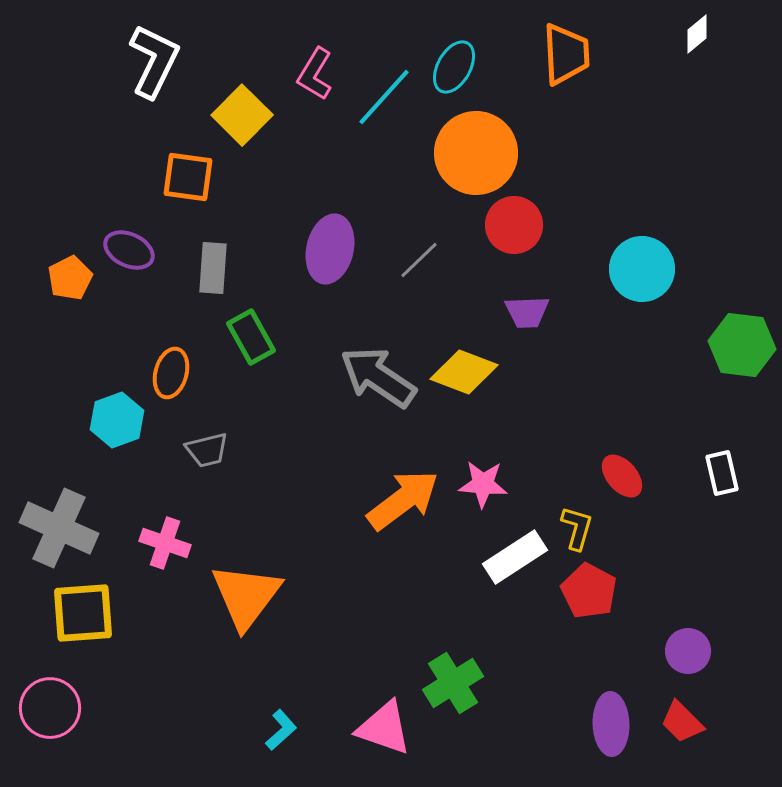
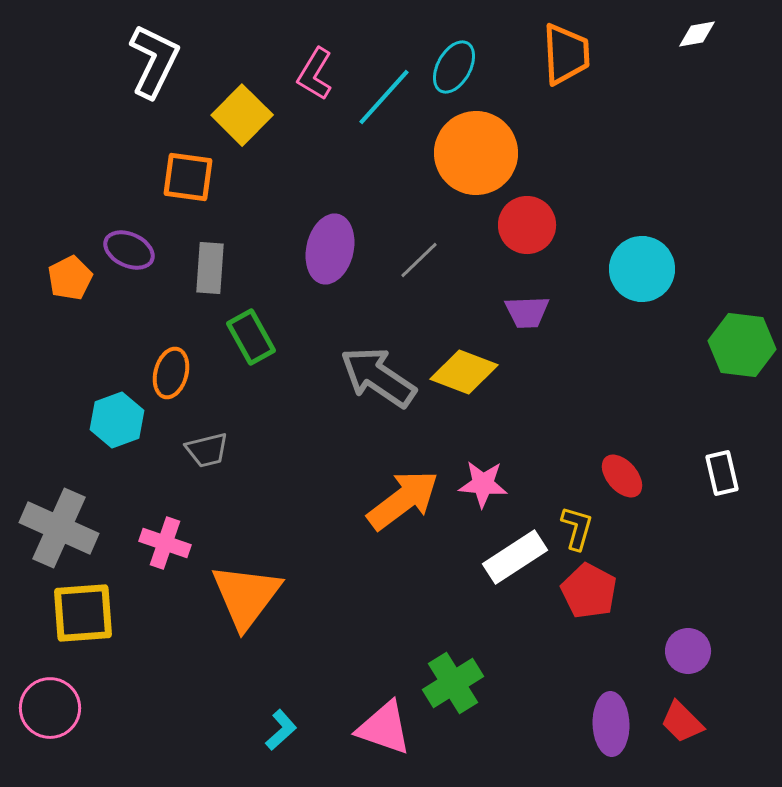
white diamond at (697, 34): rotated 30 degrees clockwise
red circle at (514, 225): moved 13 px right
gray rectangle at (213, 268): moved 3 px left
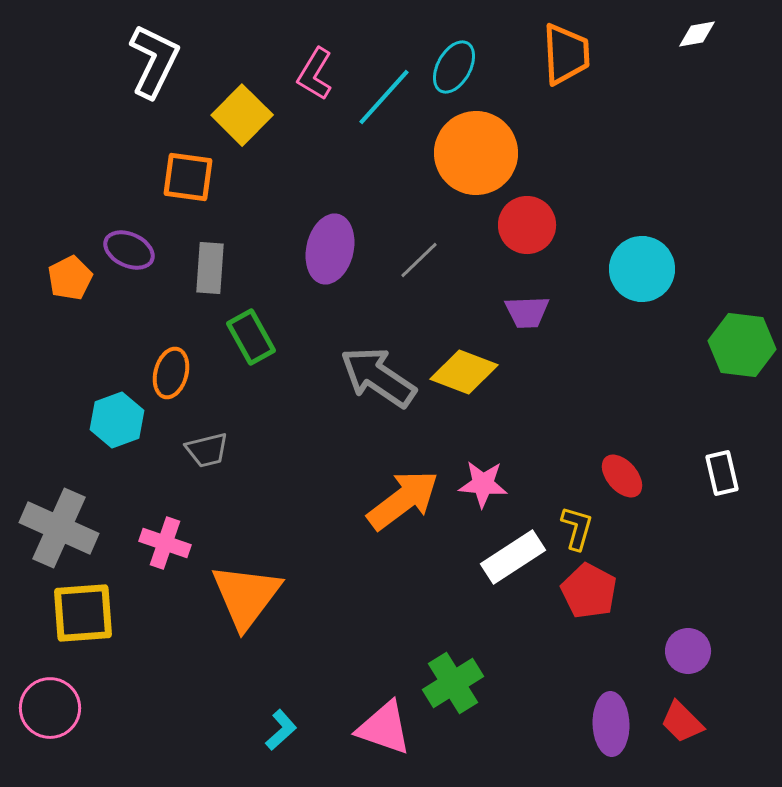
white rectangle at (515, 557): moved 2 px left
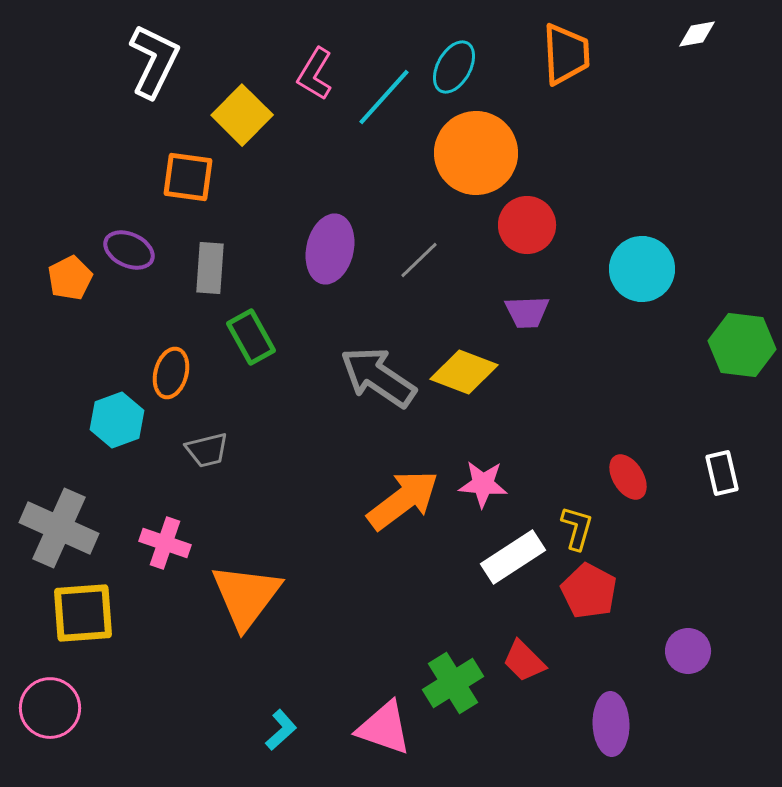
red ellipse at (622, 476): moved 6 px right, 1 px down; rotated 9 degrees clockwise
red trapezoid at (682, 722): moved 158 px left, 61 px up
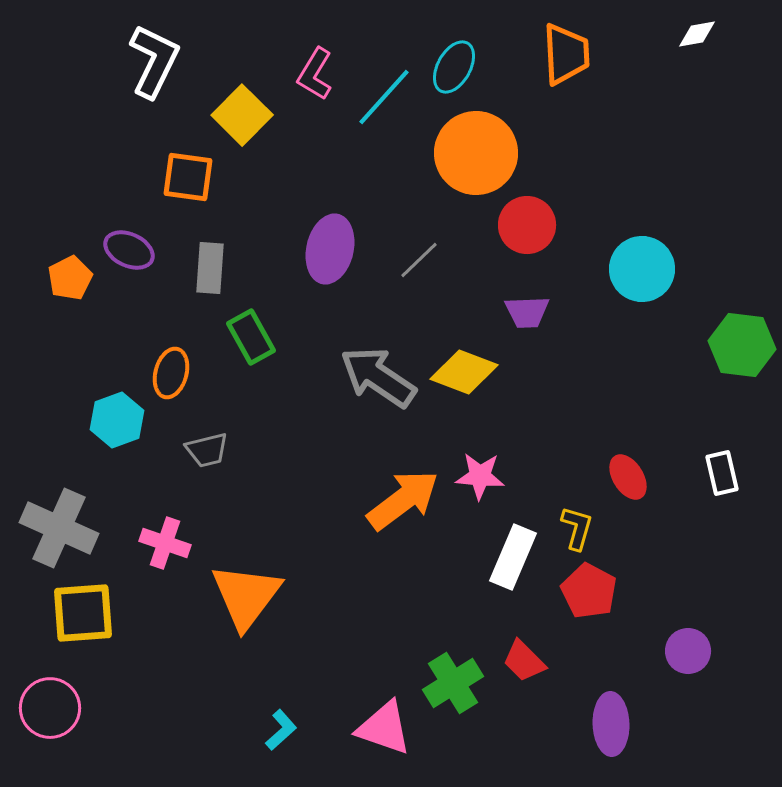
pink star at (483, 484): moved 3 px left, 8 px up
white rectangle at (513, 557): rotated 34 degrees counterclockwise
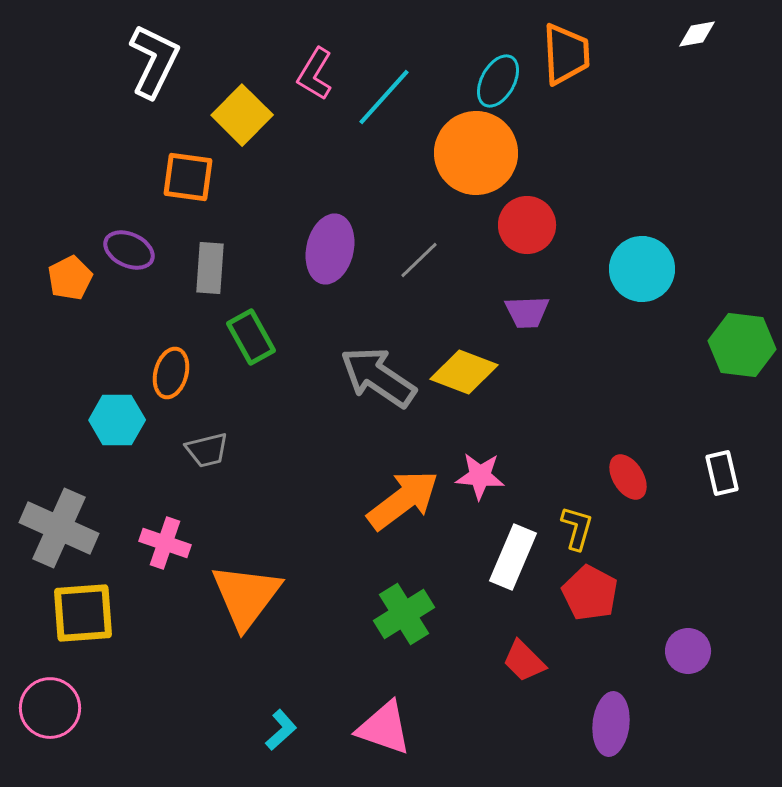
cyan ellipse at (454, 67): moved 44 px right, 14 px down
cyan hexagon at (117, 420): rotated 20 degrees clockwise
red pentagon at (589, 591): moved 1 px right, 2 px down
green cross at (453, 683): moved 49 px left, 69 px up
purple ellipse at (611, 724): rotated 8 degrees clockwise
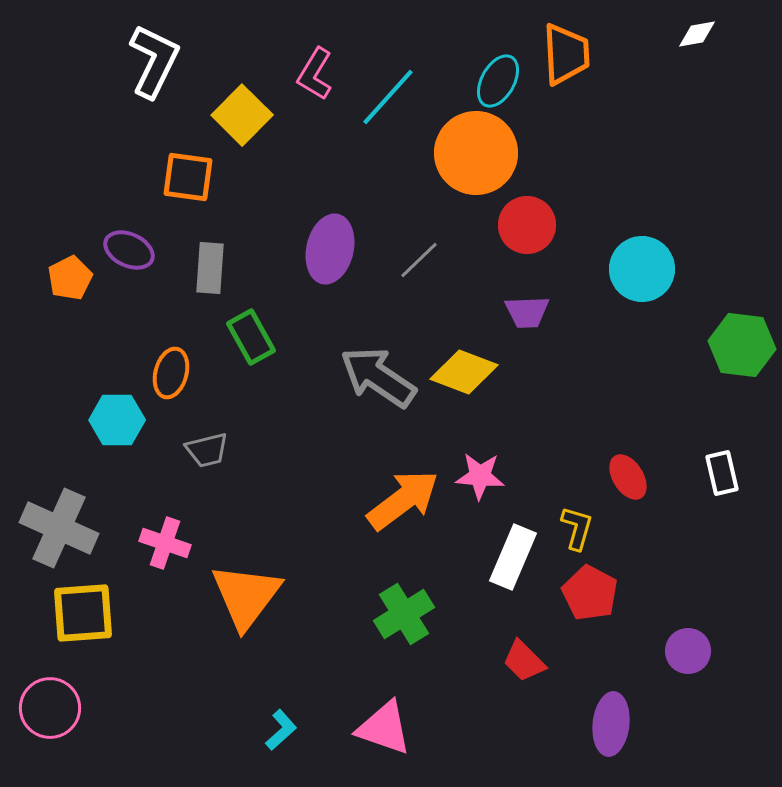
cyan line at (384, 97): moved 4 px right
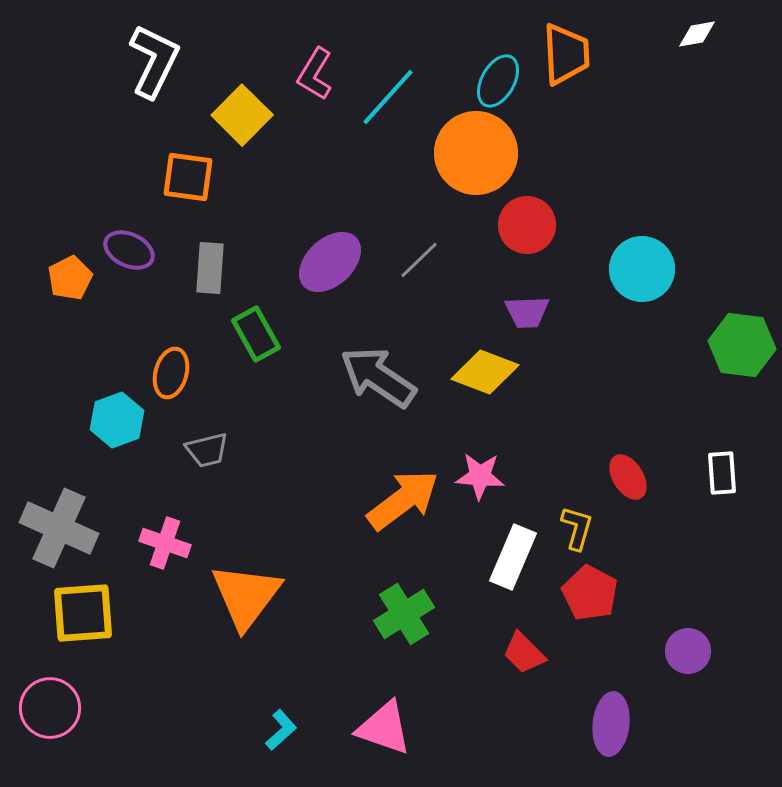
purple ellipse at (330, 249): moved 13 px down; rotated 34 degrees clockwise
green rectangle at (251, 337): moved 5 px right, 3 px up
yellow diamond at (464, 372): moved 21 px right
cyan hexagon at (117, 420): rotated 20 degrees counterclockwise
white rectangle at (722, 473): rotated 9 degrees clockwise
red trapezoid at (524, 661): moved 8 px up
